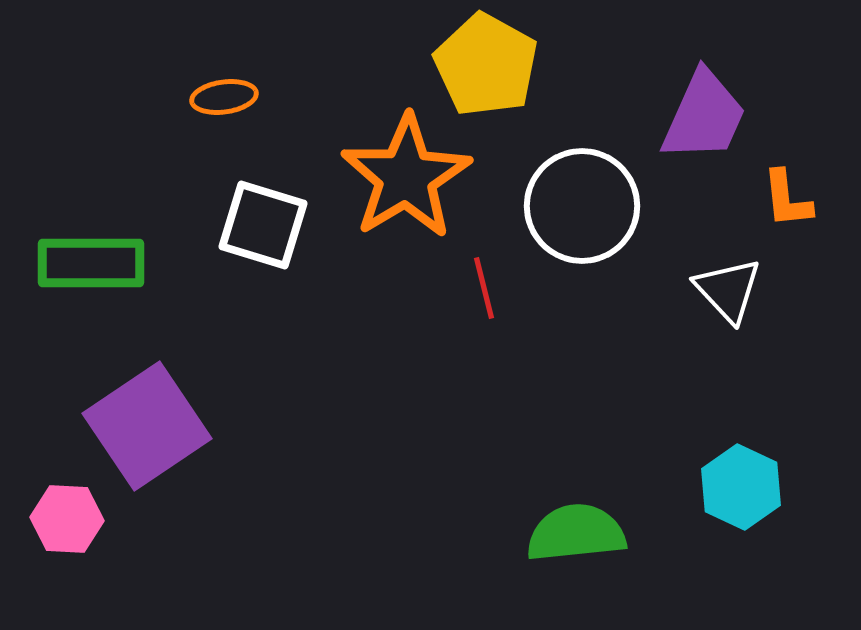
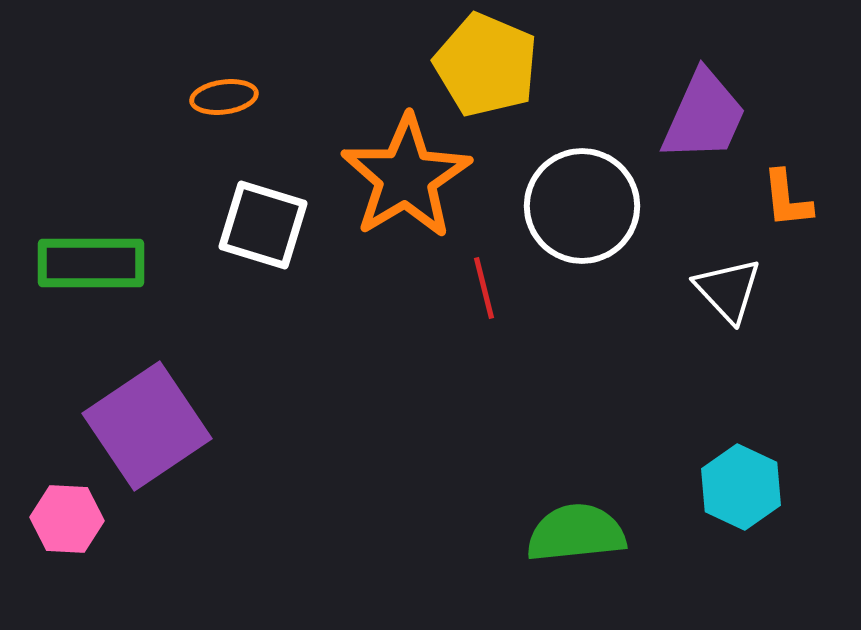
yellow pentagon: rotated 6 degrees counterclockwise
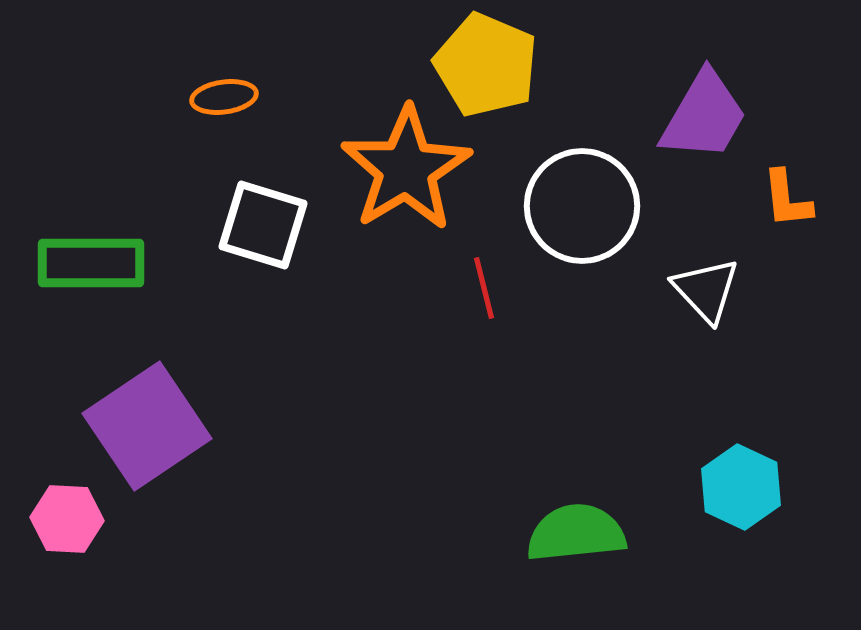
purple trapezoid: rotated 6 degrees clockwise
orange star: moved 8 px up
white triangle: moved 22 px left
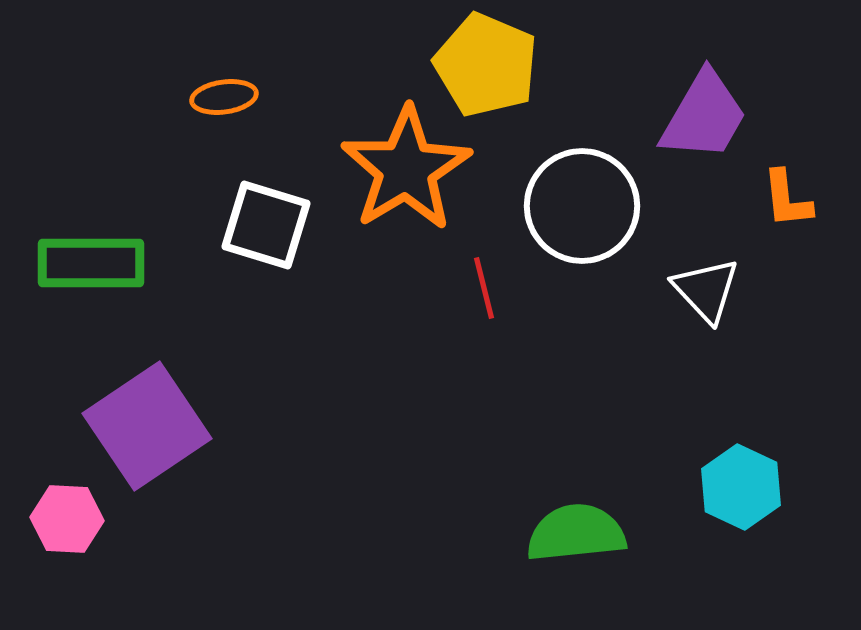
white square: moved 3 px right
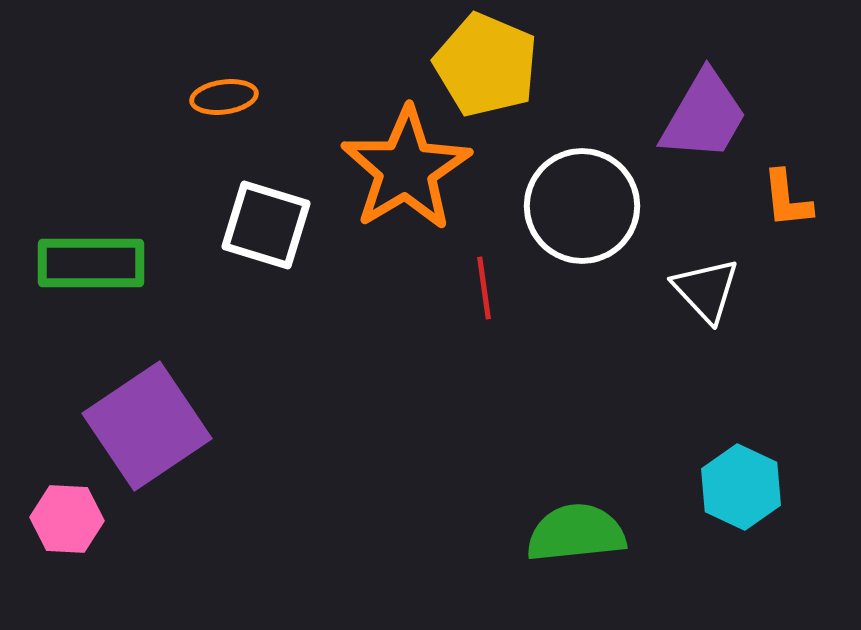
red line: rotated 6 degrees clockwise
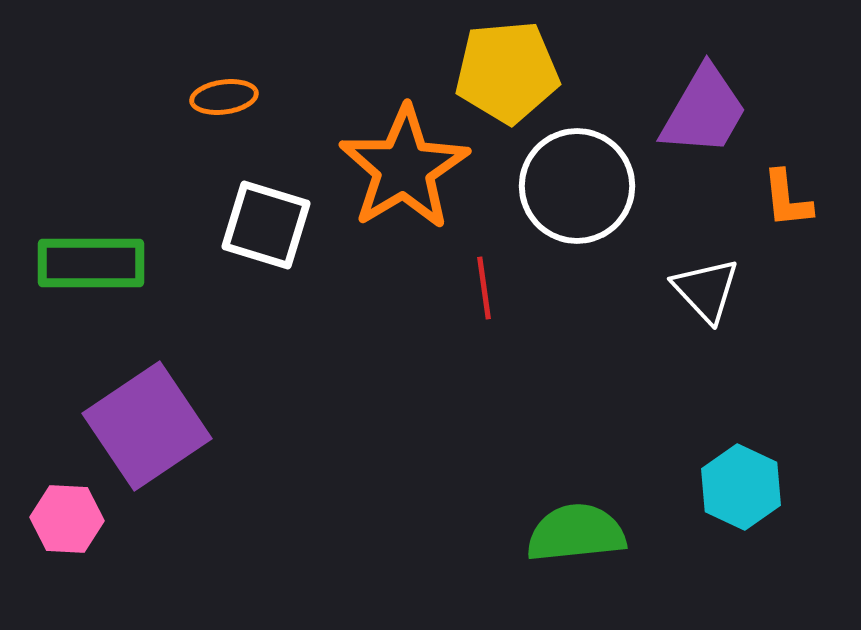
yellow pentagon: moved 21 px right, 7 px down; rotated 28 degrees counterclockwise
purple trapezoid: moved 5 px up
orange star: moved 2 px left, 1 px up
white circle: moved 5 px left, 20 px up
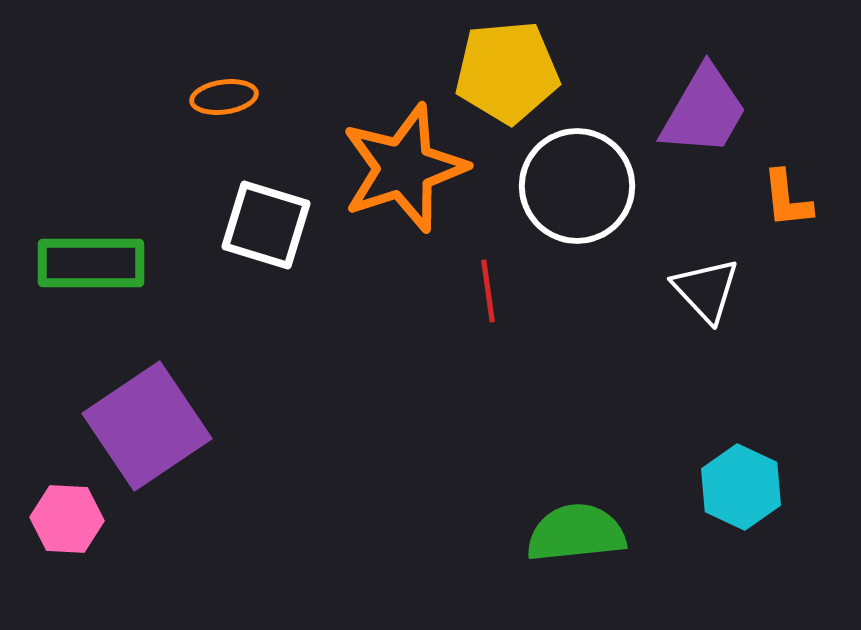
orange star: rotated 13 degrees clockwise
red line: moved 4 px right, 3 px down
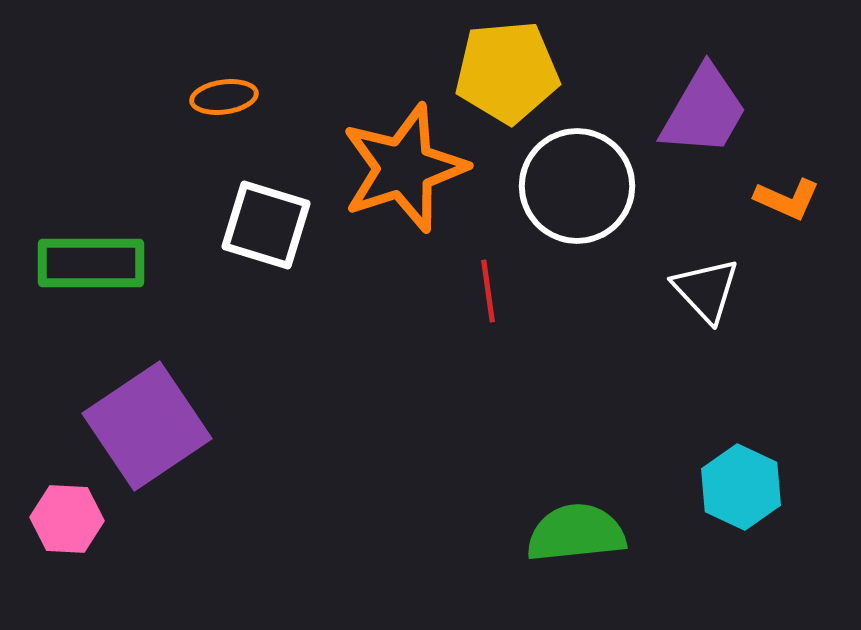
orange L-shape: rotated 60 degrees counterclockwise
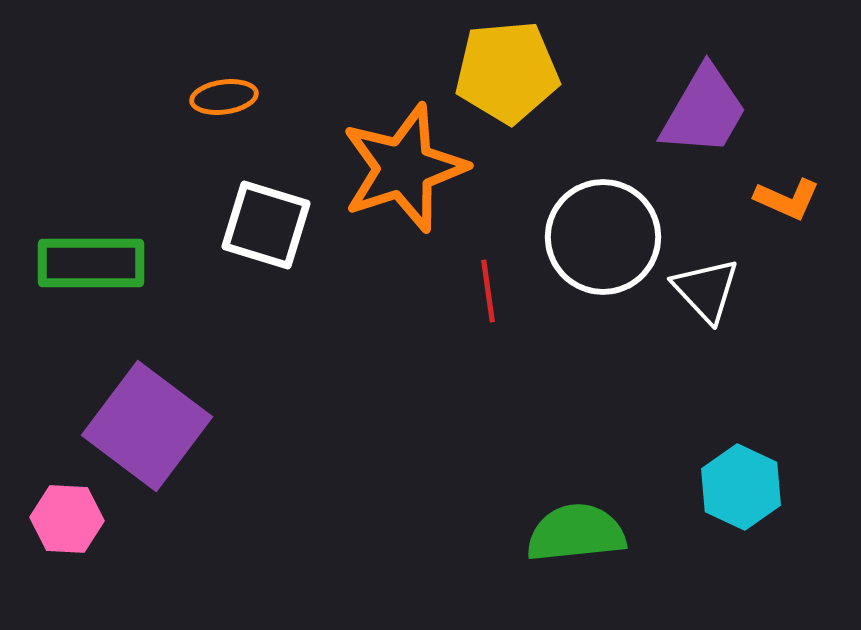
white circle: moved 26 px right, 51 px down
purple square: rotated 19 degrees counterclockwise
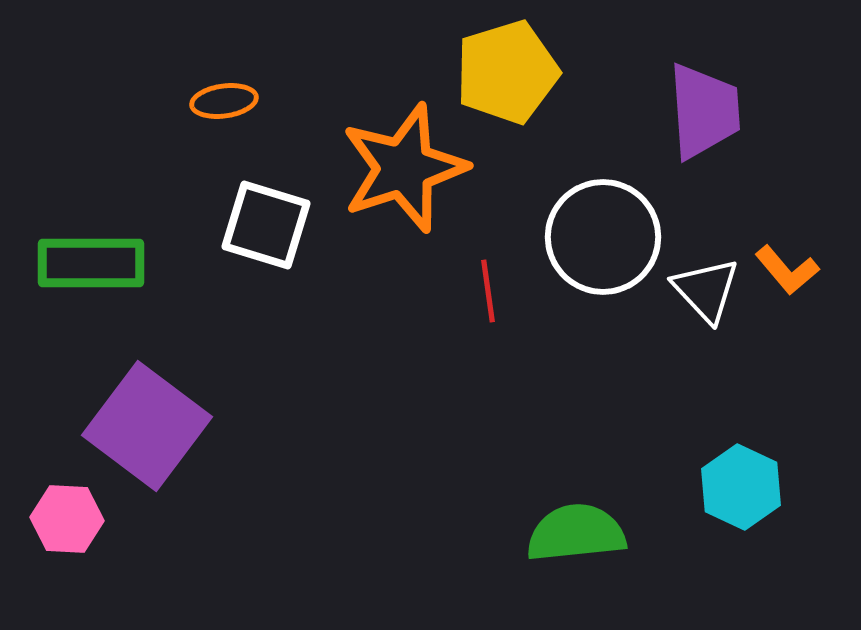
yellow pentagon: rotated 12 degrees counterclockwise
orange ellipse: moved 4 px down
purple trapezoid: rotated 34 degrees counterclockwise
orange L-shape: moved 71 px down; rotated 26 degrees clockwise
